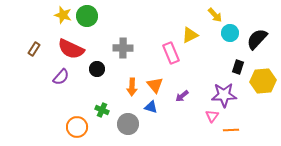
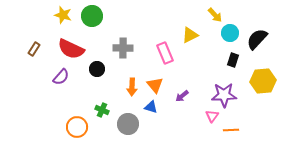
green circle: moved 5 px right
pink rectangle: moved 6 px left
black rectangle: moved 5 px left, 7 px up
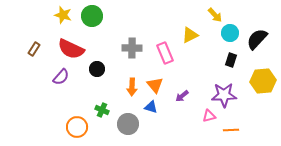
gray cross: moved 9 px right
black rectangle: moved 2 px left
pink triangle: moved 3 px left; rotated 40 degrees clockwise
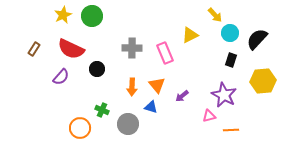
yellow star: rotated 30 degrees clockwise
orange triangle: moved 2 px right
purple star: rotated 30 degrees clockwise
orange circle: moved 3 px right, 1 px down
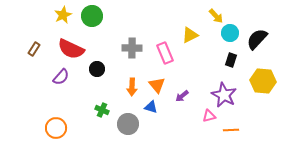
yellow arrow: moved 1 px right, 1 px down
yellow hexagon: rotated 10 degrees clockwise
orange circle: moved 24 px left
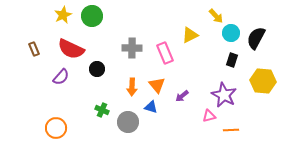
cyan circle: moved 1 px right
black semicircle: moved 1 px left, 1 px up; rotated 15 degrees counterclockwise
brown rectangle: rotated 56 degrees counterclockwise
black rectangle: moved 1 px right
gray circle: moved 2 px up
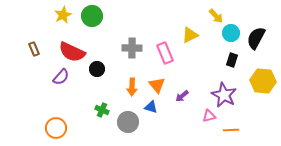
red semicircle: moved 1 px right, 3 px down
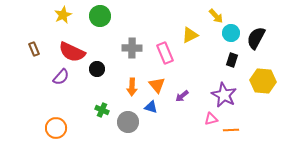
green circle: moved 8 px right
pink triangle: moved 2 px right, 3 px down
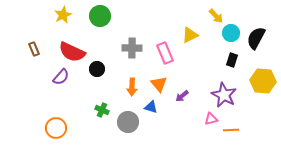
orange triangle: moved 2 px right, 1 px up
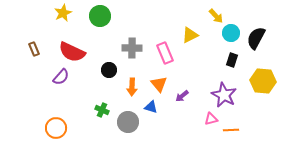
yellow star: moved 2 px up
black circle: moved 12 px right, 1 px down
